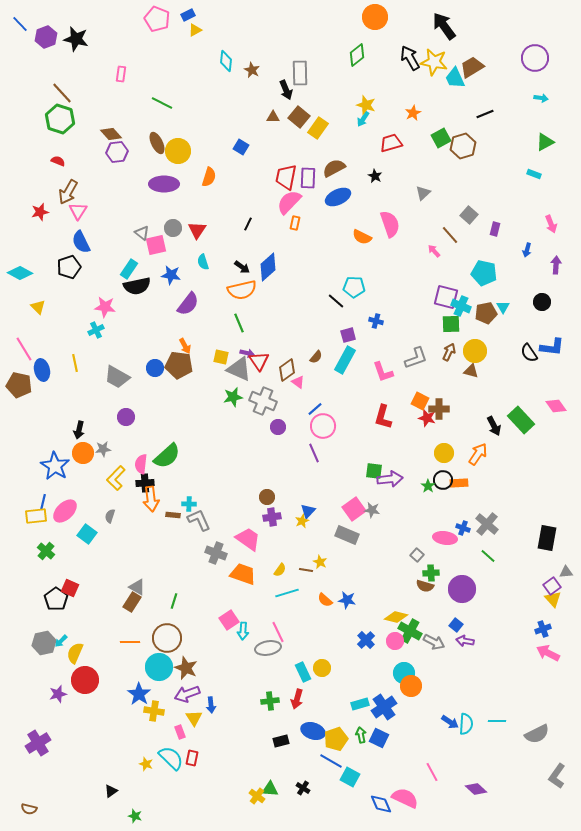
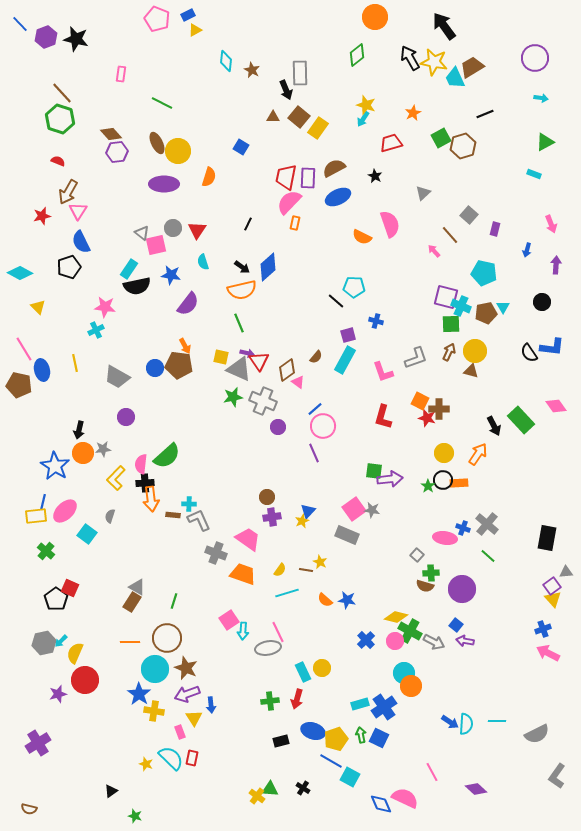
red star at (40, 212): moved 2 px right, 4 px down
cyan circle at (159, 667): moved 4 px left, 2 px down
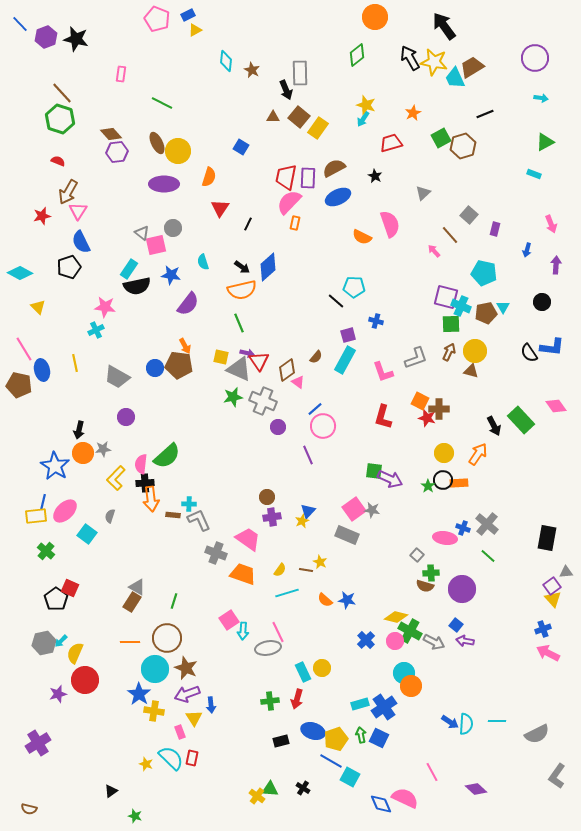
red triangle at (197, 230): moved 23 px right, 22 px up
purple line at (314, 453): moved 6 px left, 2 px down
purple arrow at (390, 479): rotated 30 degrees clockwise
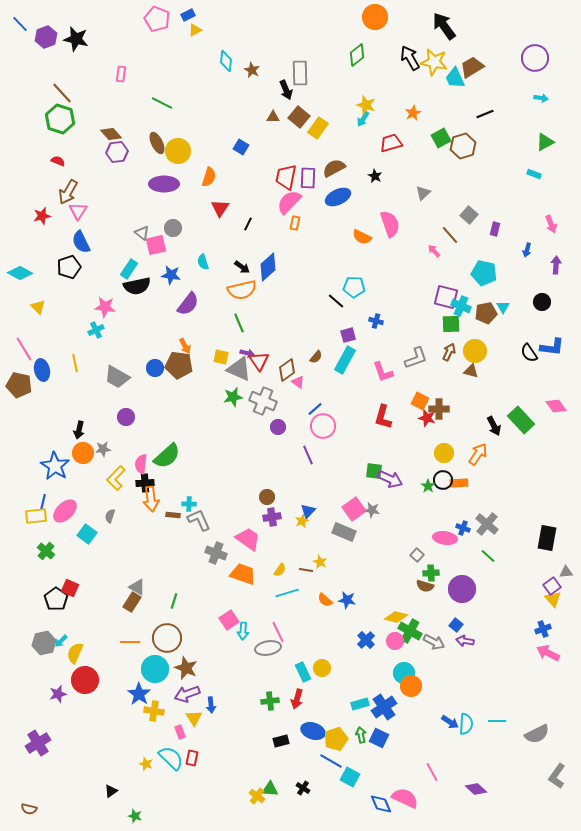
gray rectangle at (347, 535): moved 3 px left, 3 px up
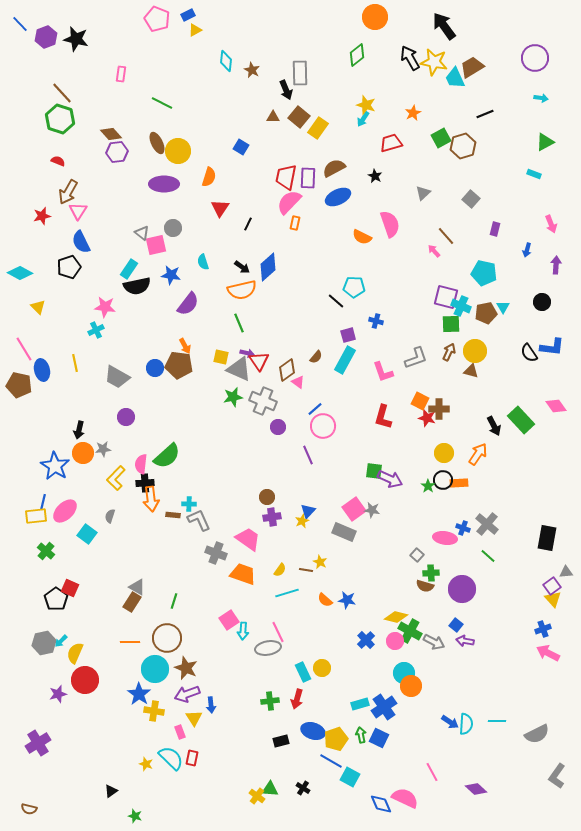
gray square at (469, 215): moved 2 px right, 16 px up
brown line at (450, 235): moved 4 px left, 1 px down
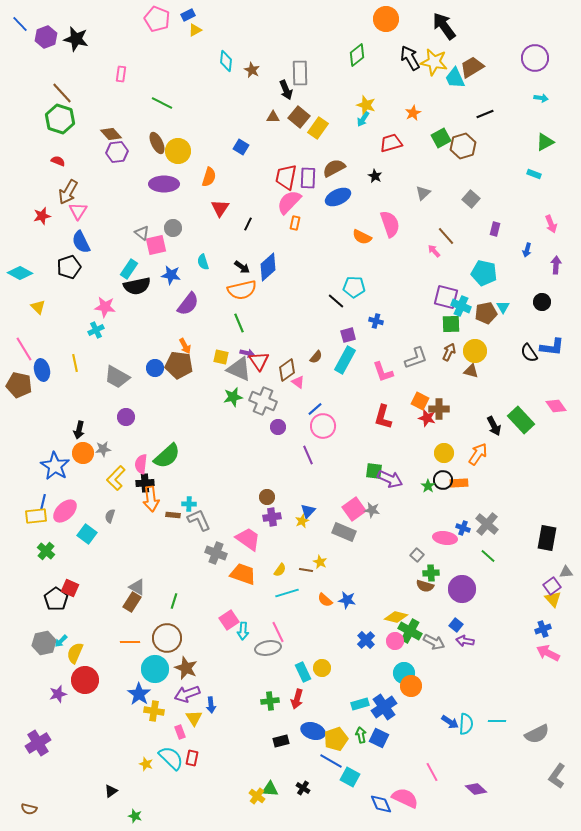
orange circle at (375, 17): moved 11 px right, 2 px down
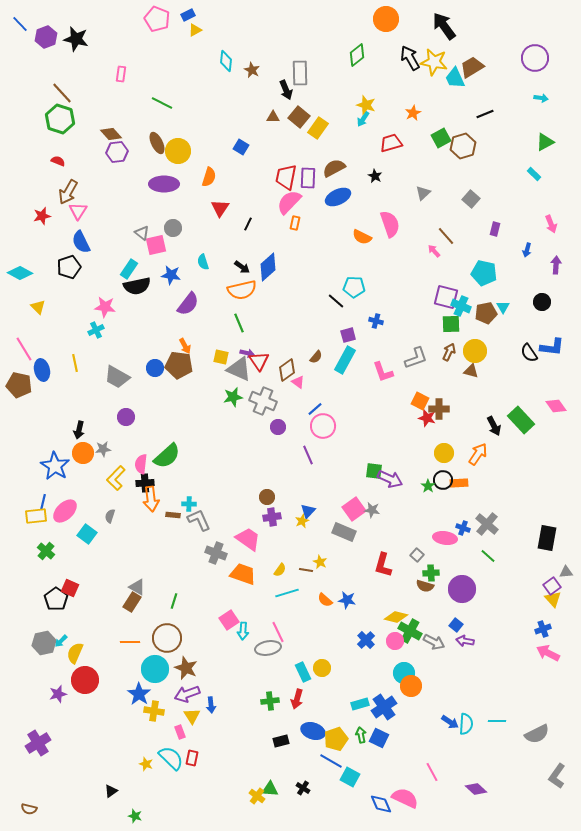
cyan rectangle at (534, 174): rotated 24 degrees clockwise
red L-shape at (383, 417): moved 148 px down
yellow triangle at (194, 718): moved 2 px left, 2 px up
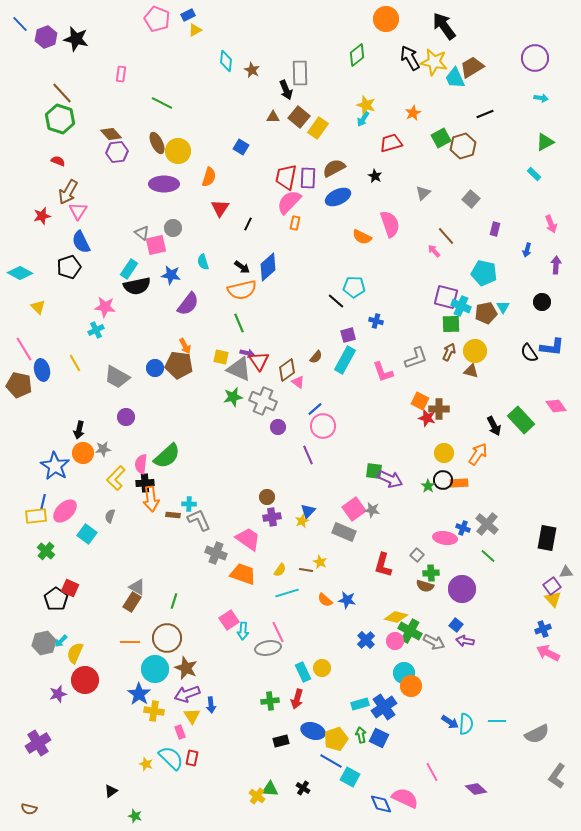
yellow line at (75, 363): rotated 18 degrees counterclockwise
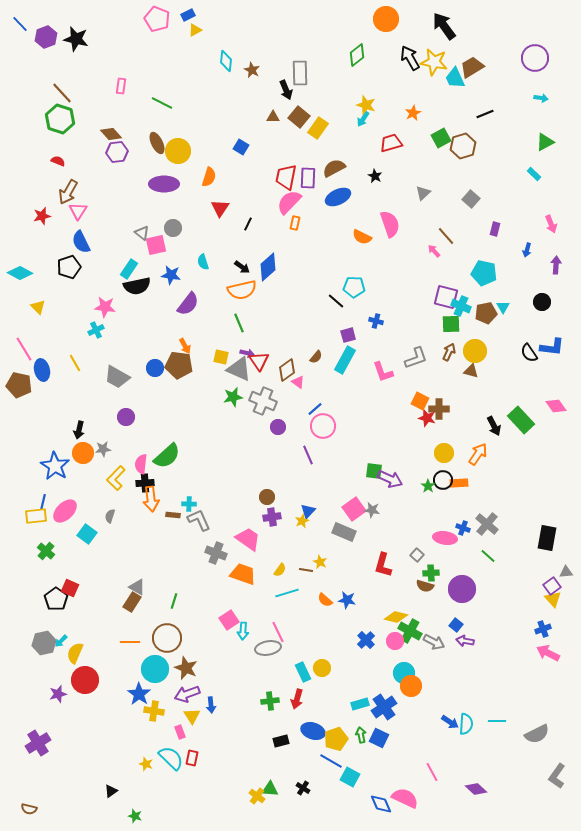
pink rectangle at (121, 74): moved 12 px down
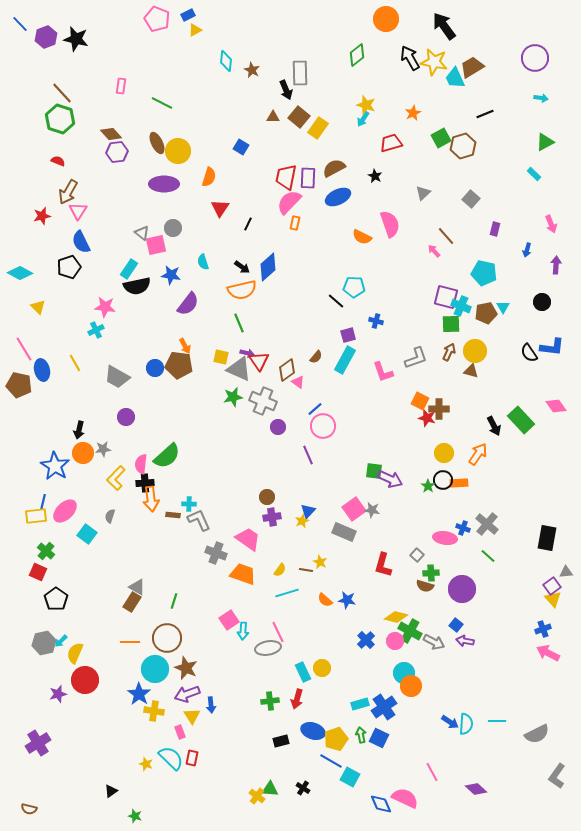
red square at (70, 588): moved 32 px left, 16 px up
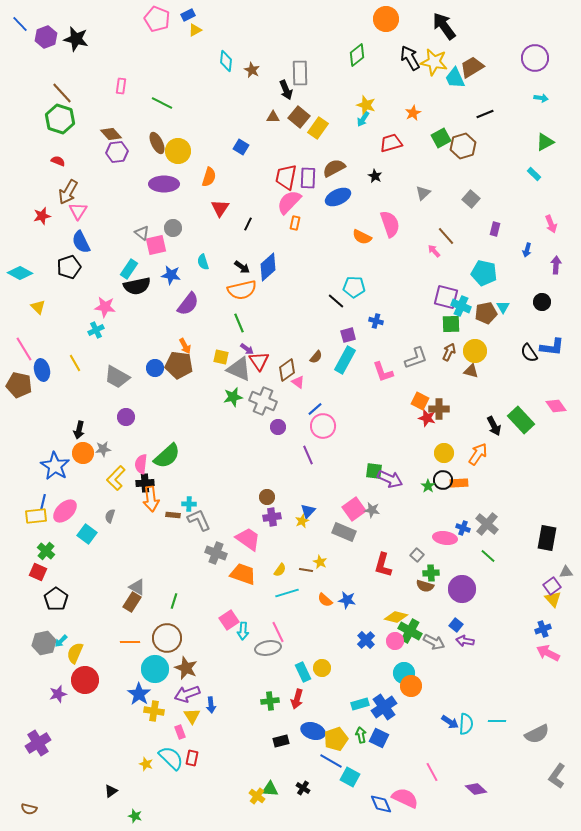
purple arrow at (247, 353): moved 4 px up; rotated 24 degrees clockwise
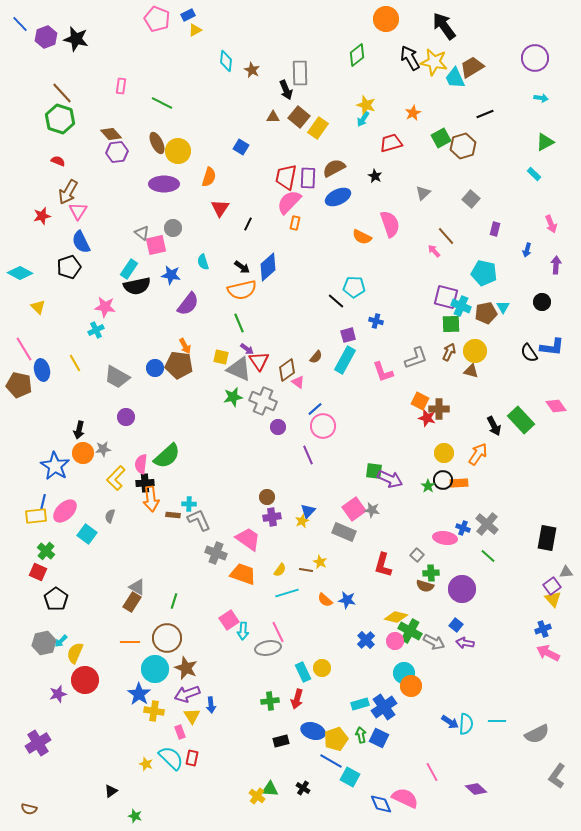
purple arrow at (465, 641): moved 2 px down
